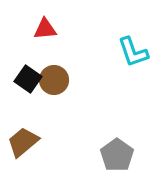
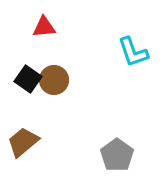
red triangle: moved 1 px left, 2 px up
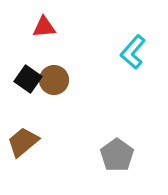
cyan L-shape: rotated 60 degrees clockwise
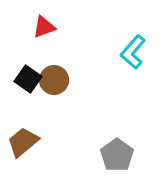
red triangle: rotated 15 degrees counterclockwise
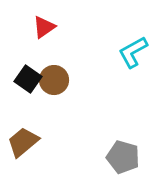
red triangle: rotated 15 degrees counterclockwise
cyan L-shape: rotated 20 degrees clockwise
gray pentagon: moved 6 px right, 2 px down; rotated 20 degrees counterclockwise
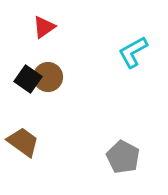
brown circle: moved 6 px left, 3 px up
brown trapezoid: rotated 76 degrees clockwise
gray pentagon: rotated 12 degrees clockwise
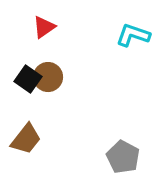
cyan L-shape: moved 17 px up; rotated 48 degrees clockwise
brown trapezoid: moved 3 px right, 3 px up; rotated 92 degrees clockwise
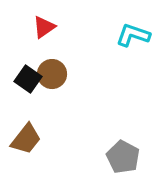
brown circle: moved 4 px right, 3 px up
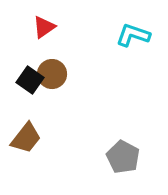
black square: moved 2 px right, 1 px down
brown trapezoid: moved 1 px up
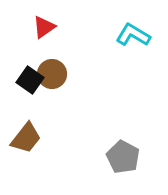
cyan L-shape: rotated 12 degrees clockwise
